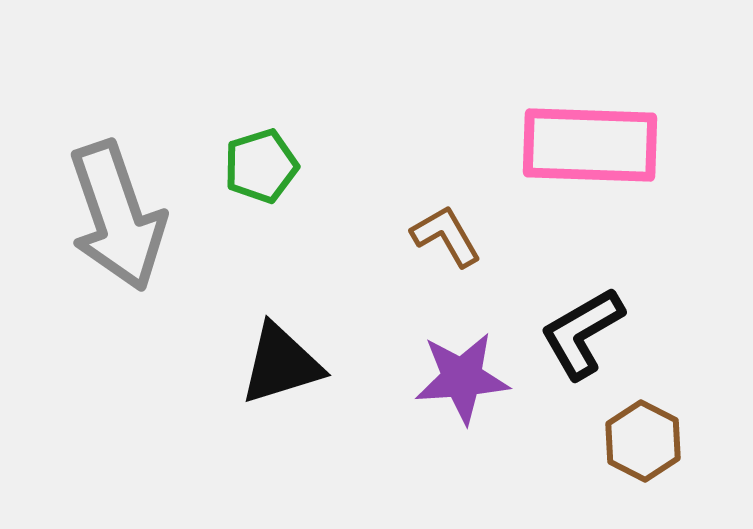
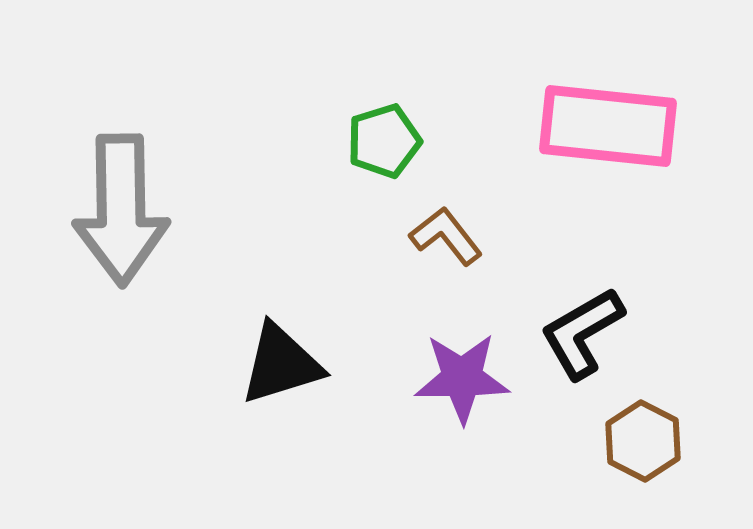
pink rectangle: moved 18 px right, 19 px up; rotated 4 degrees clockwise
green pentagon: moved 123 px right, 25 px up
gray arrow: moved 4 px right, 6 px up; rotated 18 degrees clockwise
brown L-shape: rotated 8 degrees counterclockwise
purple star: rotated 4 degrees clockwise
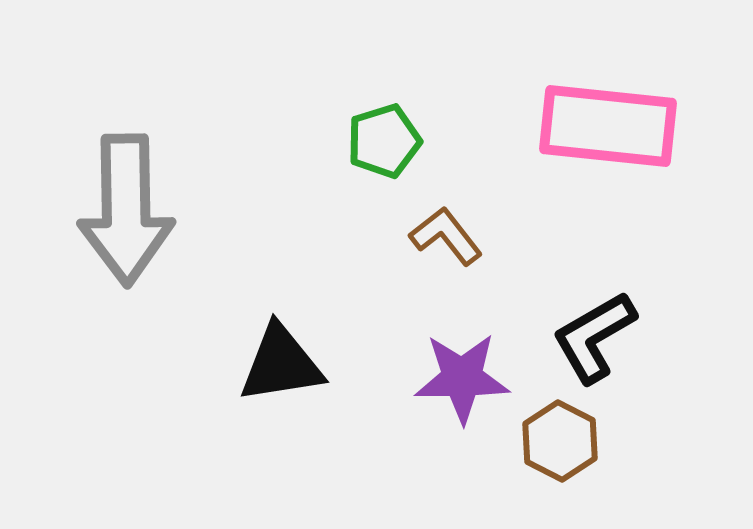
gray arrow: moved 5 px right
black L-shape: moved 12 px right, 4 px down
black triangle: rotated 8 degrees clockwise
brown hexagon: moved 83 px left
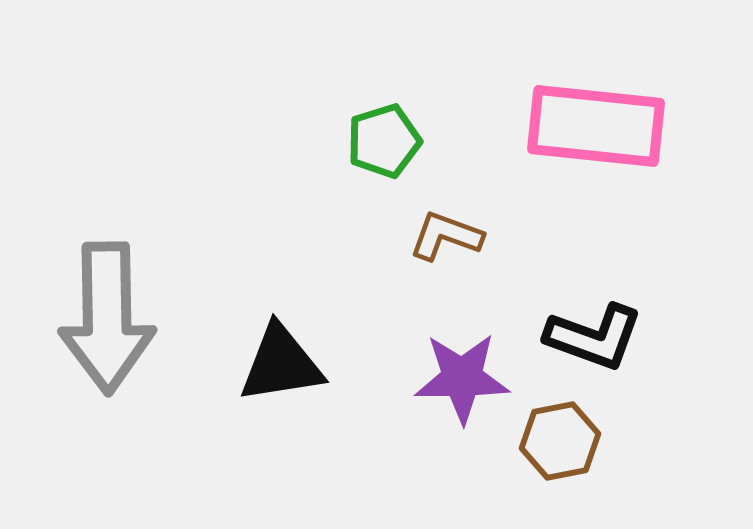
pink rectangle: moved 12 px left
gray arrow: moved 19 px left, 108 px down
brown L-shape: rotated 32 degrees counterclockwise
black L-shape: rotated 130 degrees counterclockwise
brown hexagon: rotated 22 degrees clockwise
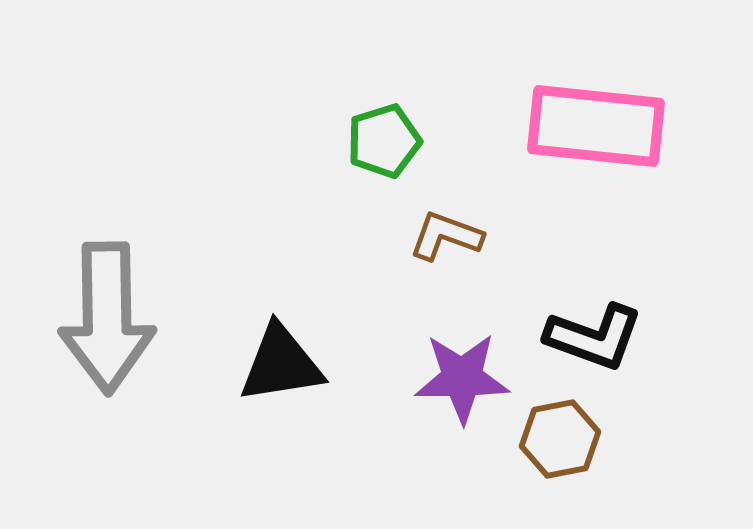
brown hexagon: moved 2 px up
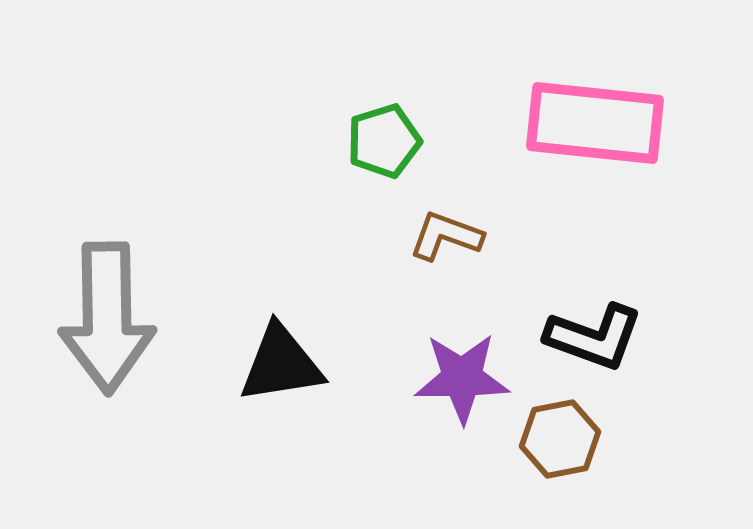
pink rectangle: moved 1 px left, 3 px up
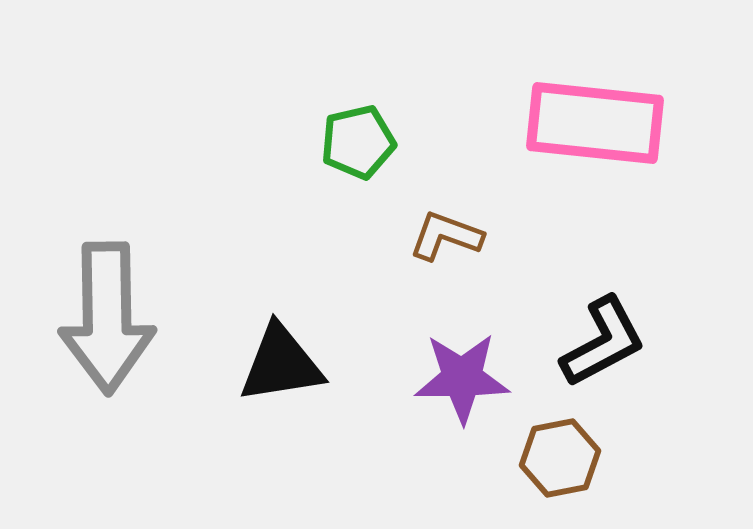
green pentagon: moved 26 px left, 1 px down; rotated 4 degrees clockwise
black L-shape: moved 9 px right, 5 px down; rotated 48 degrees counterclockwise
brown hexagon: moved 19 px down
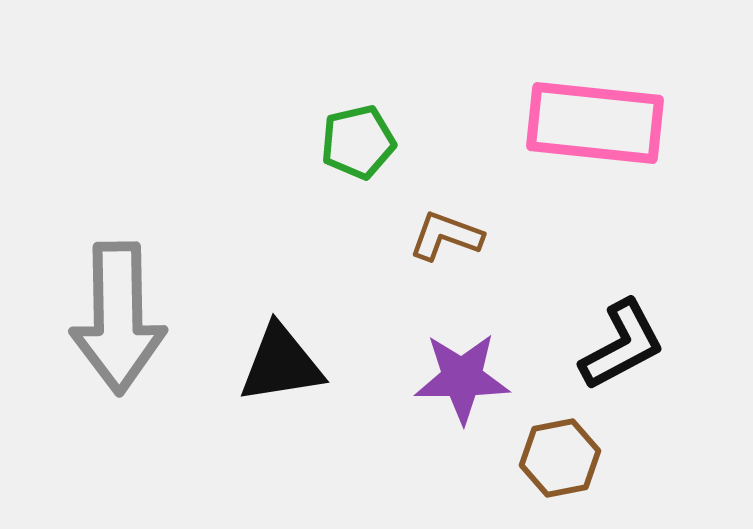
gray arrow: moved 11 px right
black L-shape: moved 19 px right, 3 px down
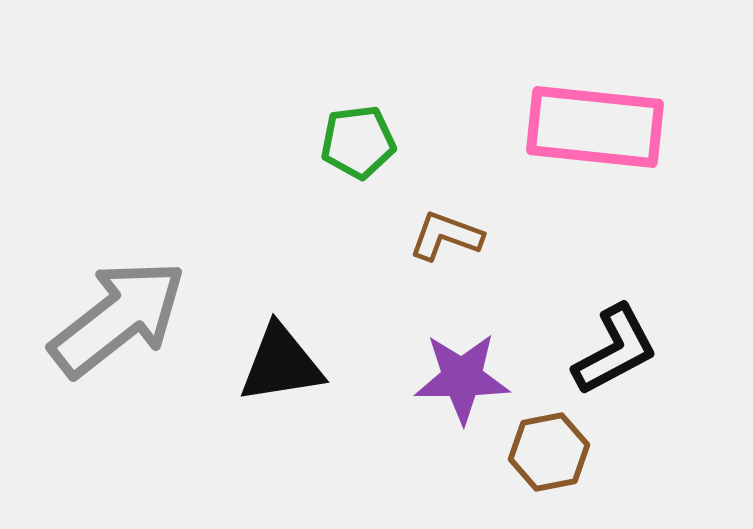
pink rectangle: moved 4 px down
green pentagon: rotated 6 degrees clockwise
gray arrow: rotated 127 degrees counterclockwise
black L-shape: moved 7 px left, 5 px down
brown hexagon: moved 11 px left, 6 px up
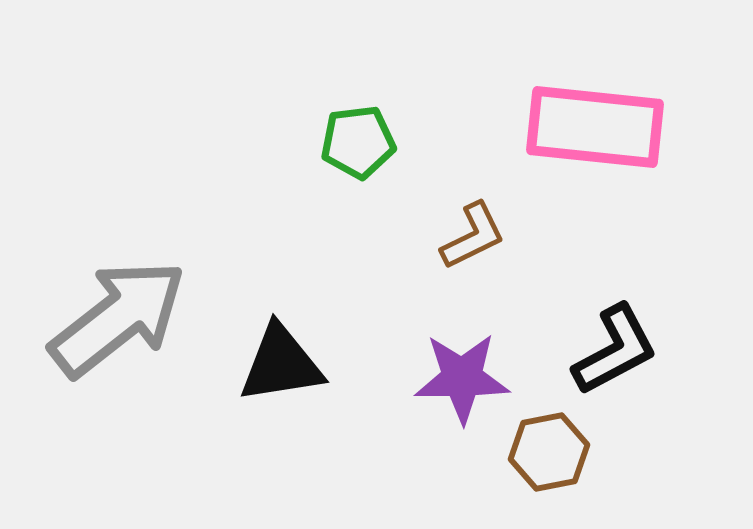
brown L-shape: moved 27 px right; rotated 134 degrees clockwise
